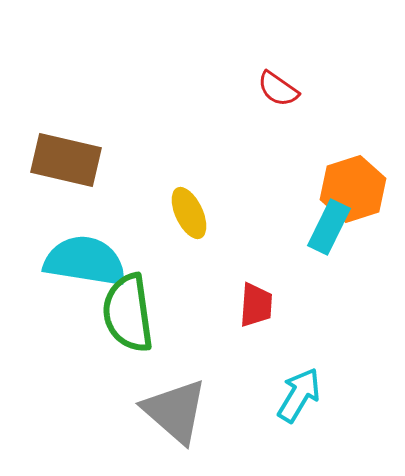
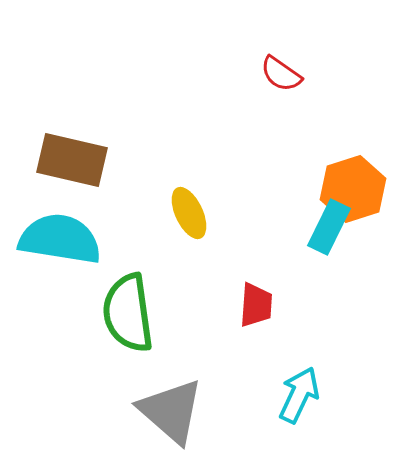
red semicircle: moved 3 px right, 15 px up
brown rectangle: moved 6 px right
cyan semicircle: moved 25 px left, 22 px up
cyan arrow: rotated 6 degrees counterclockwise
gray triangle: moved 4 px left
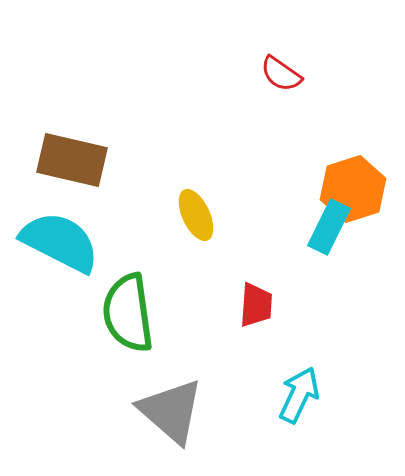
yellow ellipse: moved 7 px right, 2 px down
cyan semicircle: moved 3 px down; rotated 18 degrees clockwise
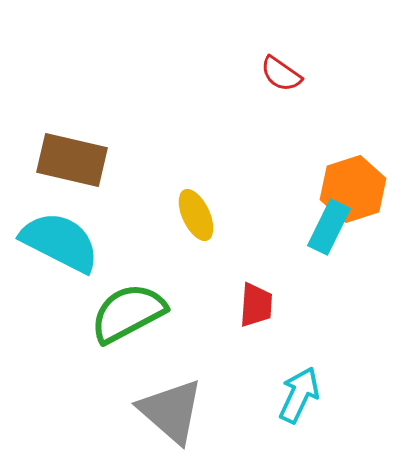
green semicircle: rotated 70 degrees clockwise
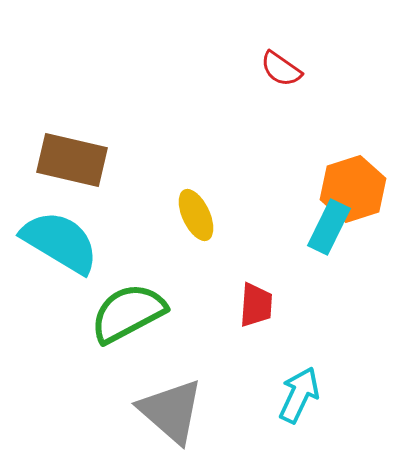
red semicircle: moved 5 px up
cyan semicircle: rotated 4 degrees clockwise
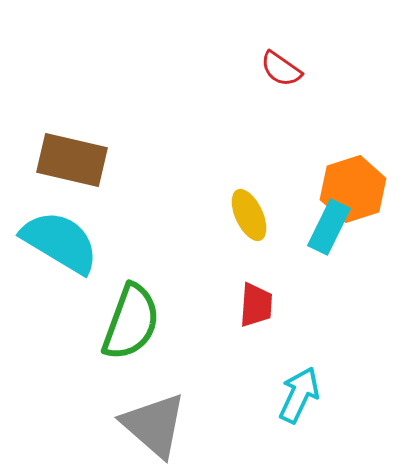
yellow ellipse: moved 53 px right
green semicircle: moved 3 px right, 9 px down; rotated 138 degrees clockwise
gray triangle: moved 17 px left, 14 px down
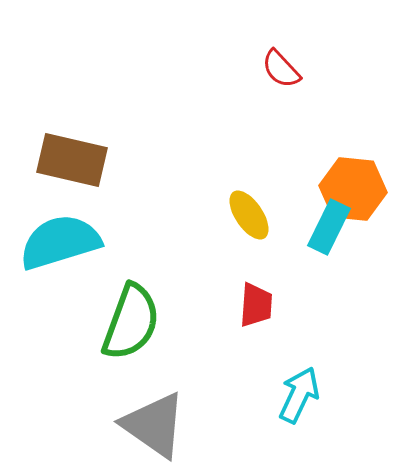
red semicircle: rotated 12 degrees clockwise
orange hexagon: rotated 24 degrees clockwise
yellow ellipse: rotated 9 degrees counterclockwise
cyan semicircle: rotated 48 degrees counterclockwise
gray triangle: rotated 6 degrees counterclockwise
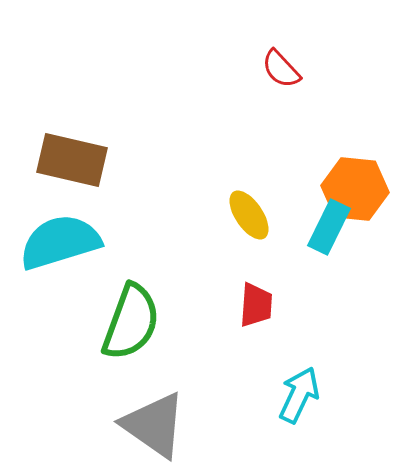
orange hexagon: moved 2 px right
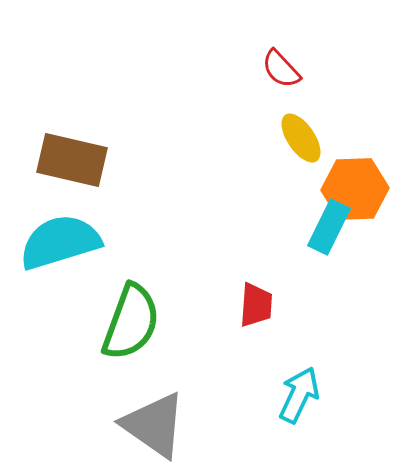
orange hexagon: rotated 8 degrees counterclockwise
yellow ellipse: moved 52 px right, 77 px up
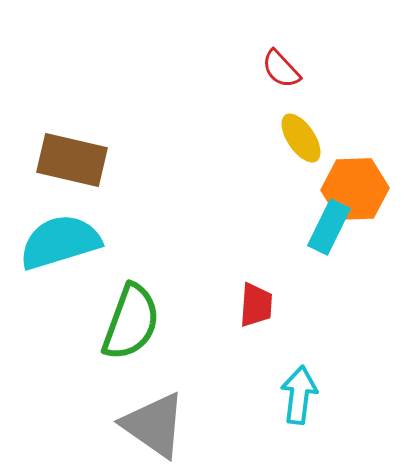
cyan arrow: rotated 18 degrees counterclockwise
